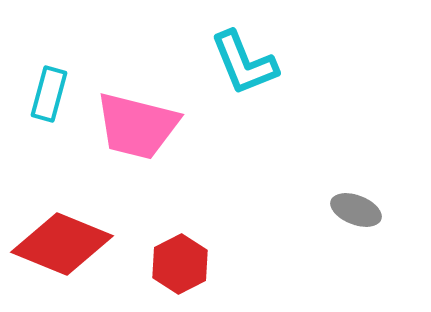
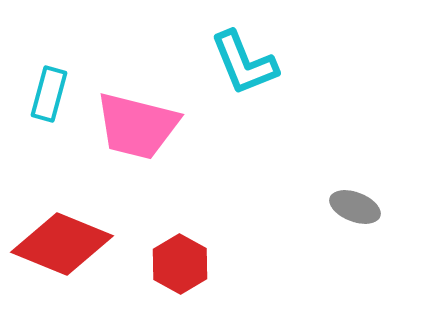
gray ellipse: moved 1 px left, 3 px up
red hexagon: rotated 4 degrees counterclockwise
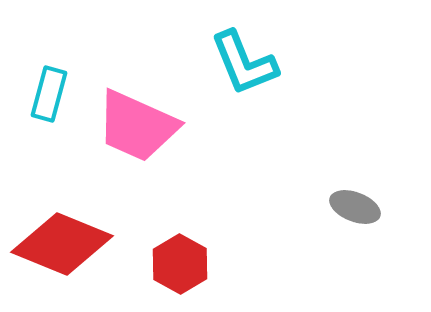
pink trapezoid: rotated 10 degrees clockwise
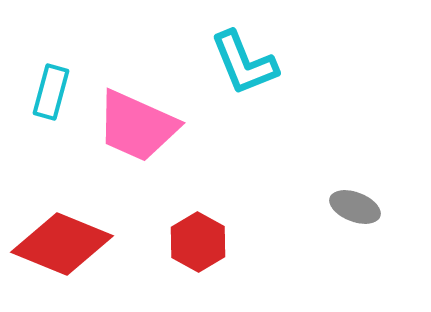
cyan rectangle: moved 2 px right, 2 px up
red hexagon: moved 18 px right, 22 px up
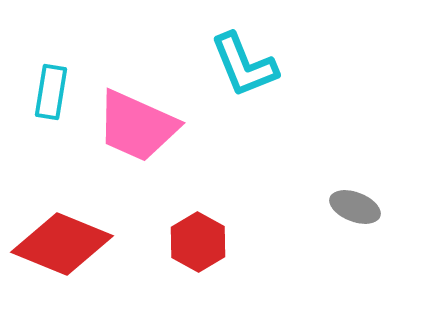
cyan L-shape: moved 2 px down
cyan rectangle: rotated 6 degrees counterclockwise
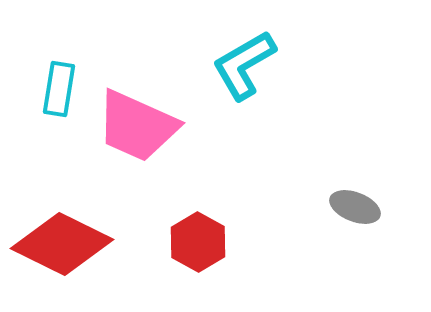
cyan L-shape: rotated 82 degrees clockwise
cyan rectangle: moved 8 px right, 3 px up
red diamond: rotated 4 degrees clockwise
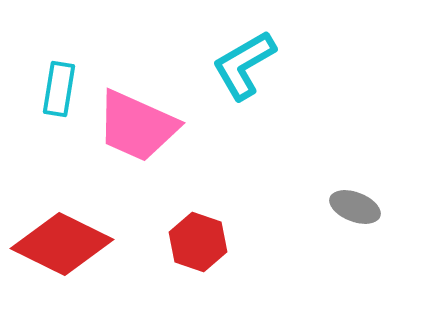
red hexagon: rotated 10 degrees counterclockwise
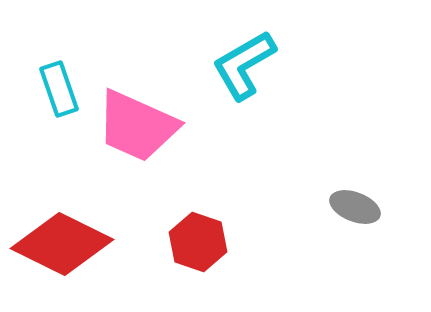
cyan rectangle: rotated 28 degrees counterclockwise
